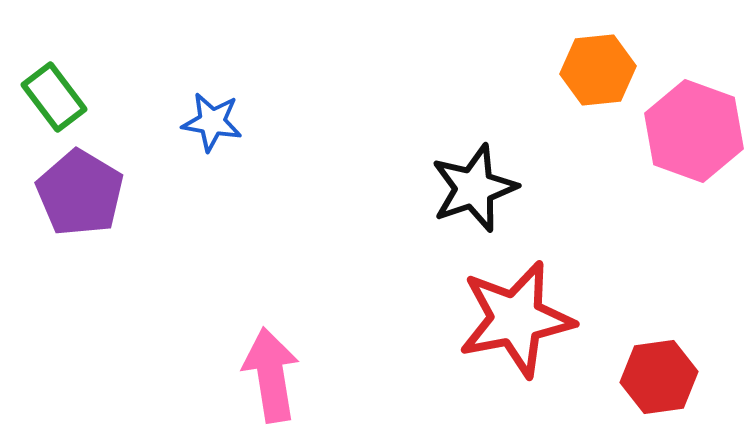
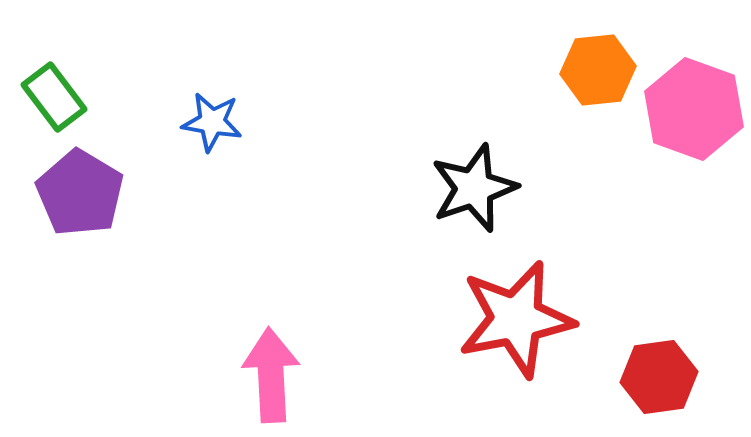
pink hexagon: moved 22 px up
pink arrow: rotated 6 degrees clockwise
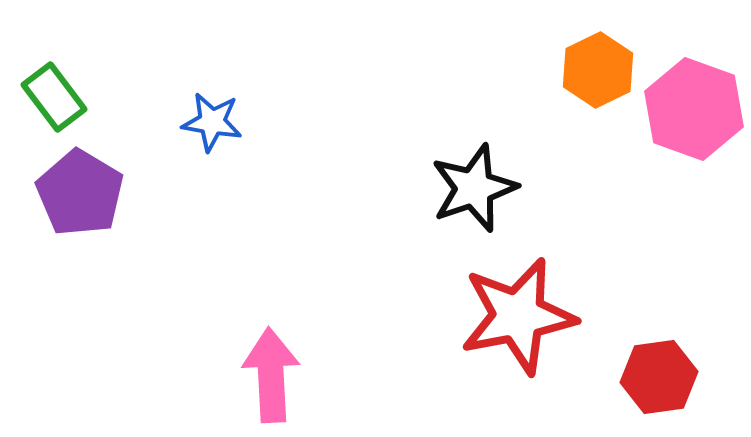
orange hexagon: rotated 20 degrees counterclockwise
red star: moved 2 px right, 3 px up
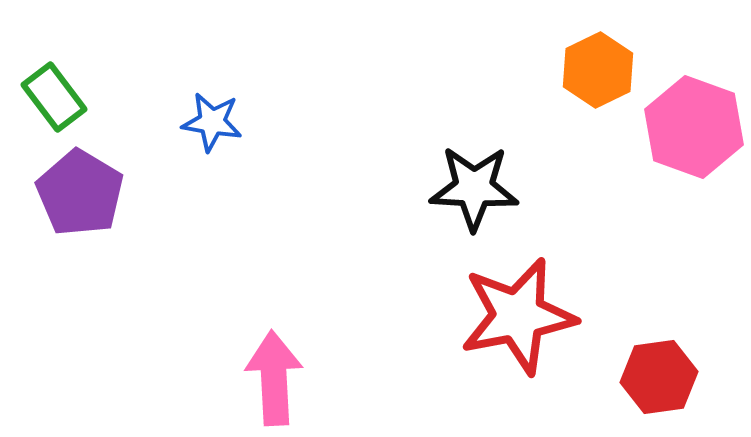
pink hexagon: moved 18 px down
black star: rotated 22 degrees clockwise
pink arrow: moved 3 px right, 3 px down
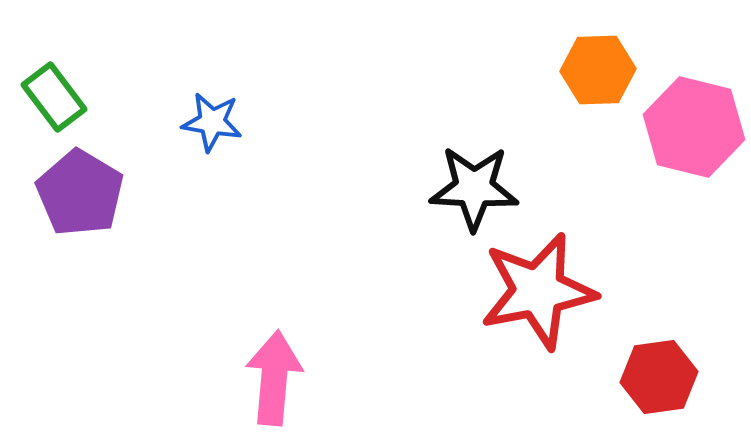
orange hexagon: rotated 24 degrees clockwise
pink hexagon: rotated 6 degrees counterclockwise
red star: moved 20 px right, 25 px up
pink arrow: rotated 8 degrees clockwise
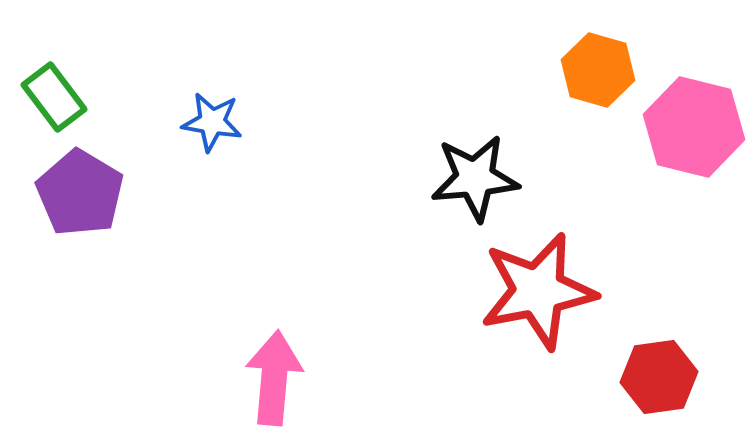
orange hexagon: rotated 18 degrees clockwise
black star: moved 1 px right, 10 px up; rotated 8 degrees counterclockwise
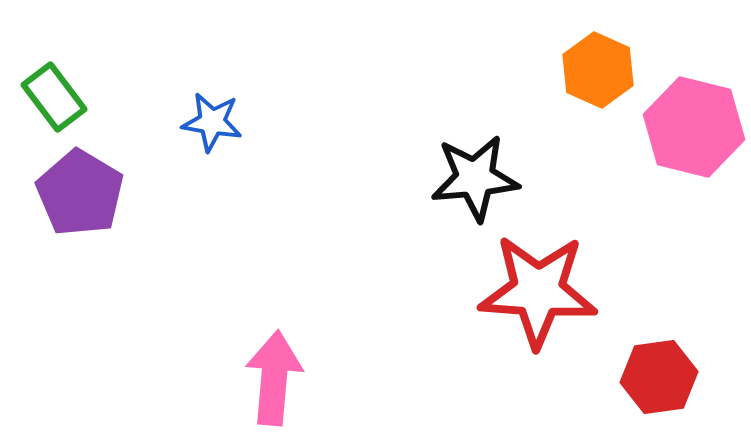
orange hexagon: rotated 8 degrees clockwise
red star: rotated 15 degrees clockwise
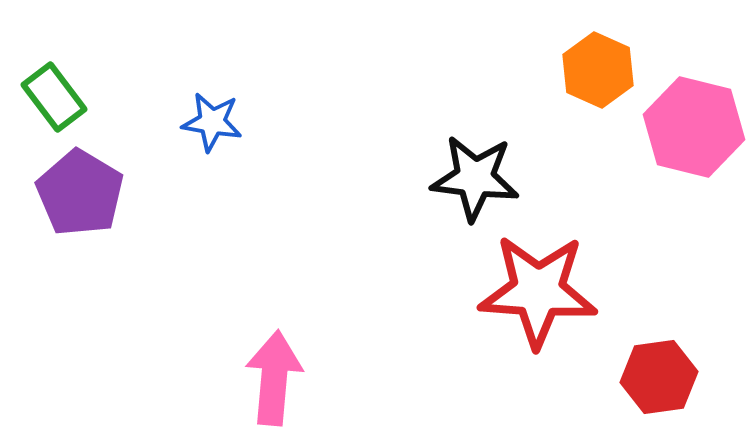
black star: rotated 12 degrees clockwise
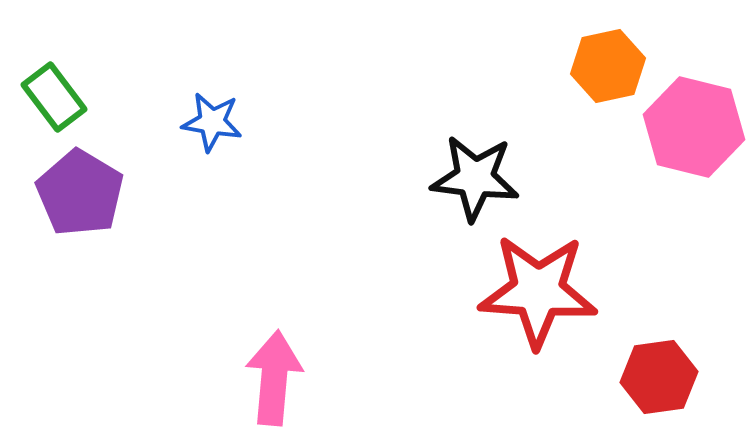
orange hexagon: moved 10 px right, 4 px up; rotated 24 degrees clockwise
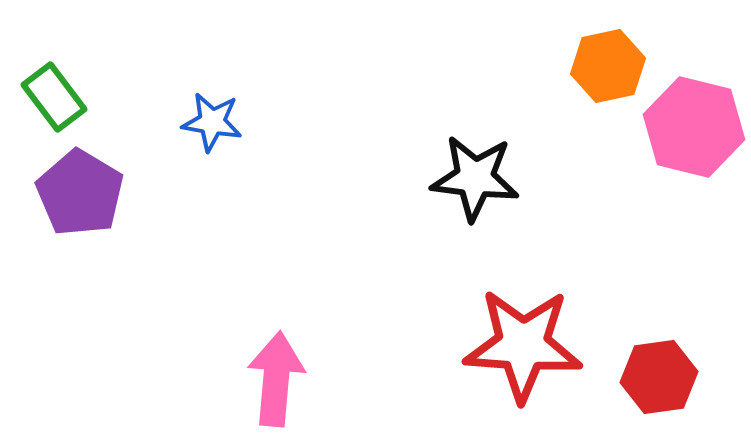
red star: moved 15 px left, 54 px down
pink arrow: moved 2 px right, 1 px down
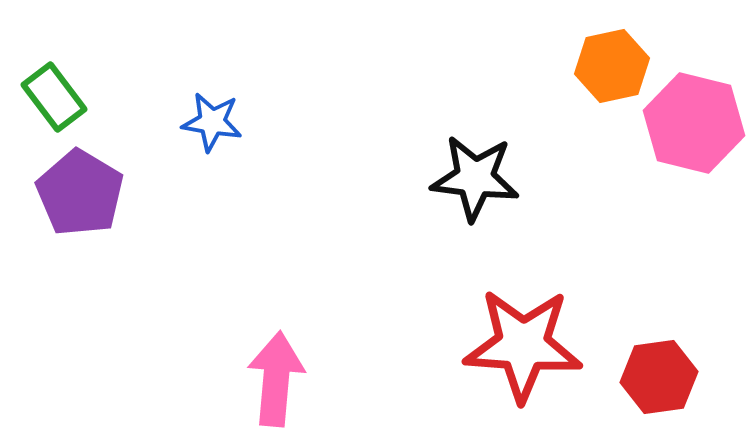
orange hexagon: moved 4 px right
pink hexagon: moved 4 px up
